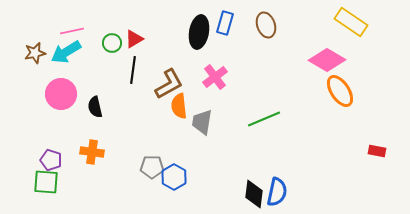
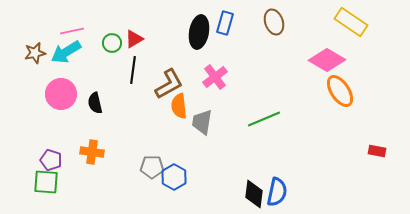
brown ellipse: moved 8 px right, 3 px up
black semicircle: moved 4 px up
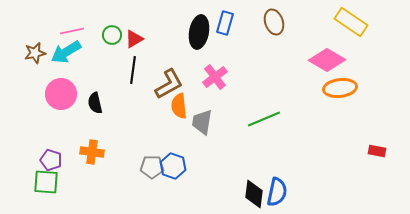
green circle: moved 8 px up
orange ellipse: moved 3 px up; rotated 64 degrees counterclockwise
blue hexagon: moved 1 px left, 11 px up; rotated 10 degrees counterclockwise
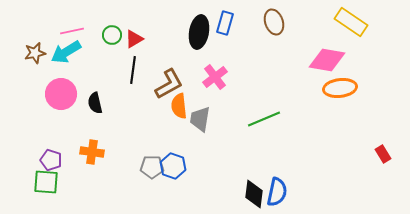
pink diamond: rotated 21 degrees counterclockwise
gray trapezoid: moved 2 px left, 3 px up
red rectangle: moved 6 px right, 3 px down; rotated 48 degrees clockwise
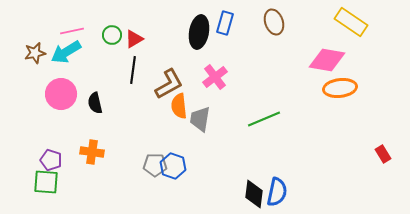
gray pentagon: moved 3 px right, 2 px up
